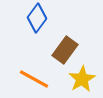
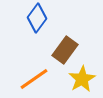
orange line: rotated 64 degrees counterclockwise
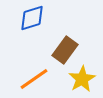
blue diamond: moved 5 px left; rotated 36 degrees clockwise
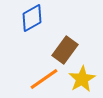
blue diamond: rotated 12 degrees counterclockwise
orange line: moved 10 px right
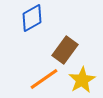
yellow star: moved 1 px down
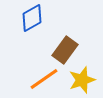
yellow star: rotated 12 degrees clockwise
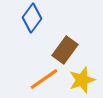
blue diamond: rotated 24 degrees counterclockwise
